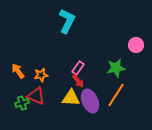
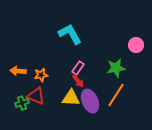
cyan L-shape: moved 3 px right, 13 px down; rotated 55 degrees counterclockwise
orange arrow: rotated 49 degrees counterclockwise
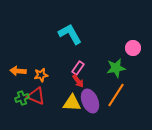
pink circle: moved 3 px left, 3 px down
yellow triangle: moved 1 px right, 5 px down
green cross: moved 5 px up
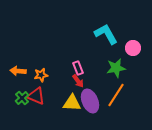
cyan L-shape: moved 36 px right
pink rectangle: rotated 56 degrees counterclockwise
green cross: rotated 24 degrees counterclockwise
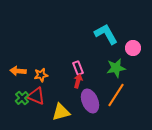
red arrow: rotated 128 degrees counterclockwise
yellow triangle: moved 11 px left, 9 px down; rotated 18 degrees counterclockwise
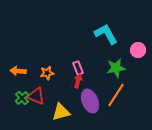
pink circle: moved 5 px right, 2 px down
orange star: moved 6 px right, 2 px up
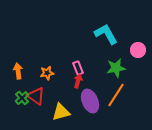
orange arrow: rotated 77 degrees clockwise
red triangle: rotated 12 degrees clockwise
